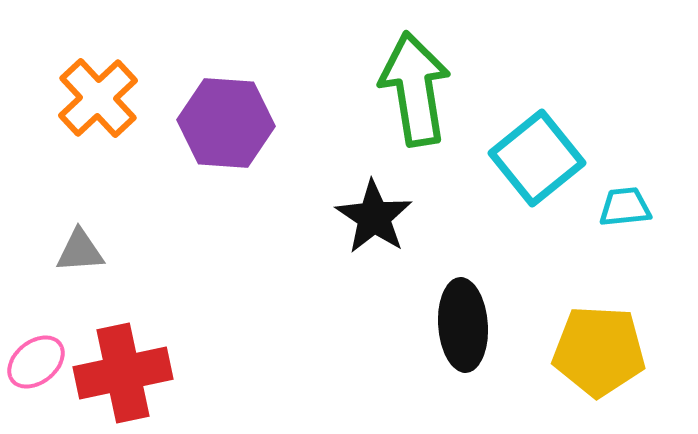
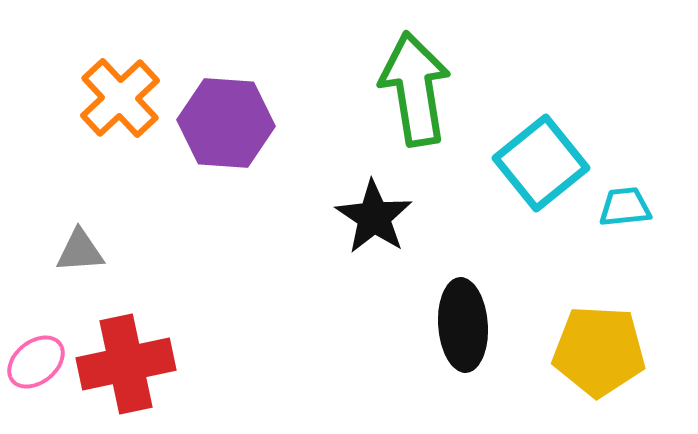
orange cross: moved 22 px right
cyan square: moved 4 px right, 5 px down
red cross: moved 3 px right, 9 px up
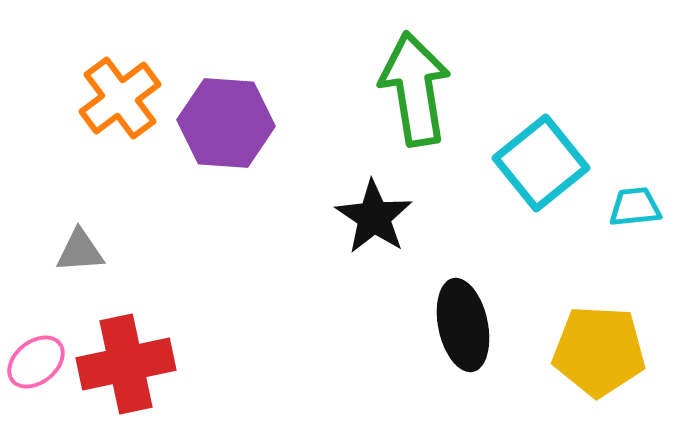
orange cross: rotated 6 degrees clockwise
cyan trapezoid: moved 10 px right
black ellipse: rotated 8 degrees counterclockwise
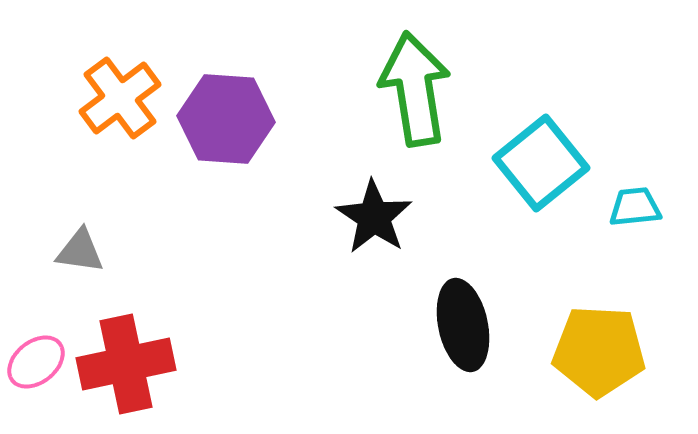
purple hexagon: moved 4 px up
gray triangle: rotated 12 degrees clockwise
